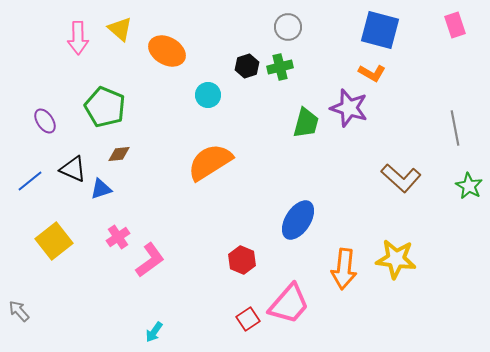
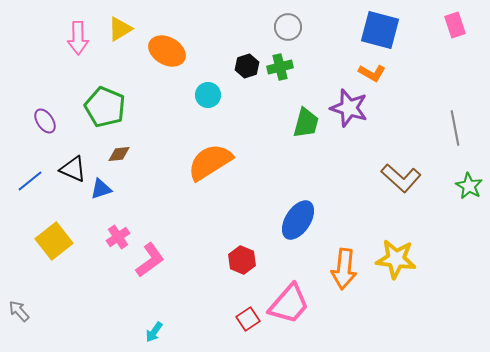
yellow triangle: rotated 48 degrees clockwise
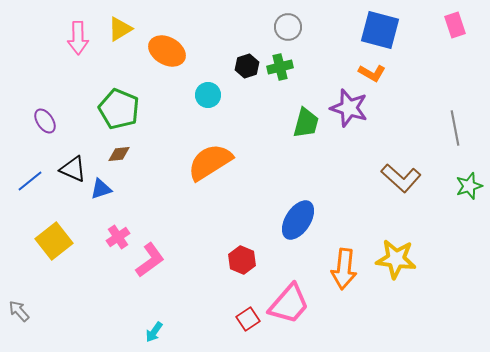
green pentagon: moved 14 px right, 2 px down
green star: rotated 24 degrees clockwise
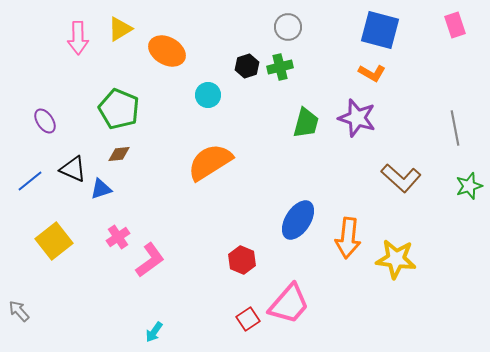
purple star: moved 8 px right, 10 px down
orange arrow: moved 4 px right, 31 px up
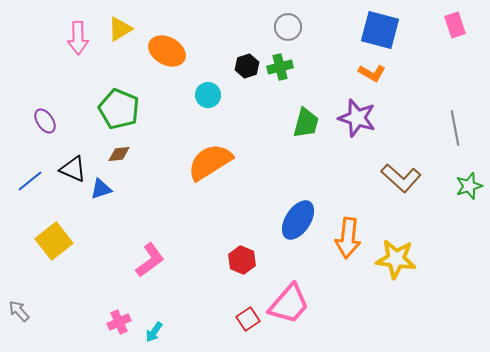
pink cross: moved 1 px right, 85 px down; rotated 10 degrees clockwise
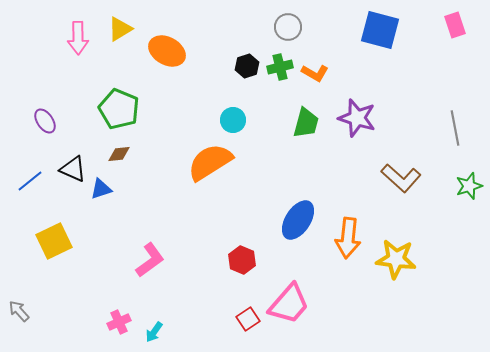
orange L-shape: moved 57 px left
cyan circle: moved 25 px right, 25 px down
yellow square: rotated 12 degrees clockwise
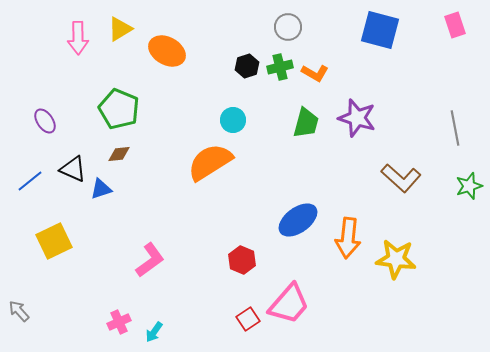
blue ellipse: rotated 21 degrees clockwise
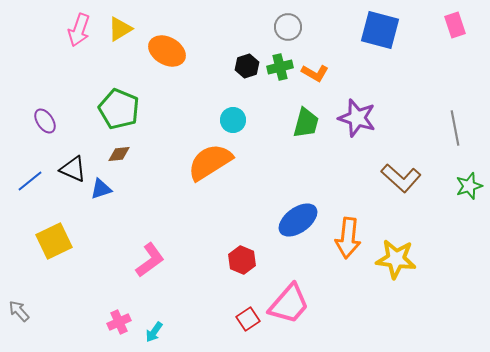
pink arrow: moved 1 px right, 8 px up; rotated 20 degrees clockwise
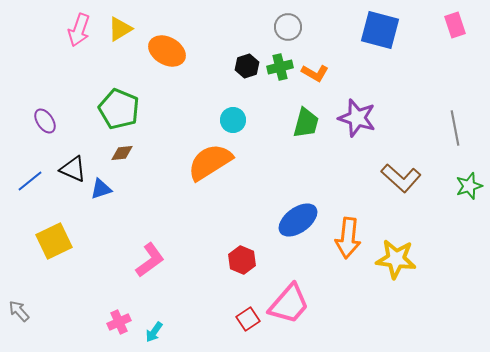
brown diamond: moved 3 px right, 1 px up
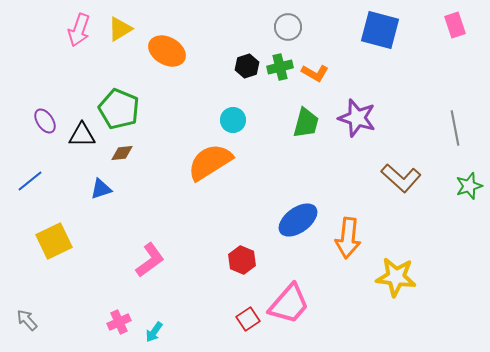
black triangle: moved 9 px right, 34 px up; rotated 24 degrees counterclockwise
yellow star: moved 18 px down
gray arrow: moved 8 px right, 9 px down
